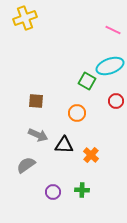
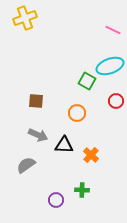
purple circle: moved 3 px right, 8 px down
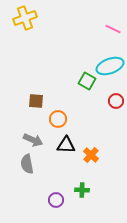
pink line: moved 1 px up
orange circle: moved 19 px left, 6 px down
gray arrow: moved 5 px left, 5 px down
black triangle: moved 2 px right
gray semicircle: moved 1 px right, 1 px up; rotated 66 degrees counterclockwise
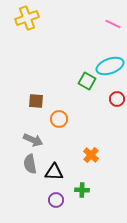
yellow cross: moved 2 px right
pink line: moved 5 px up
red circle: moved 1 px right, 2 px up
orange circle: moved 1 px right
black triangle: moved 12 px left, 27 px down
gray semicircle: moved 3 px right
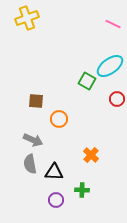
cyan ellipse: rotated 16 degrees counterclockwise
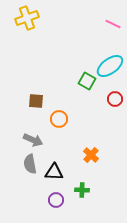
red circle: moved 2 px left
